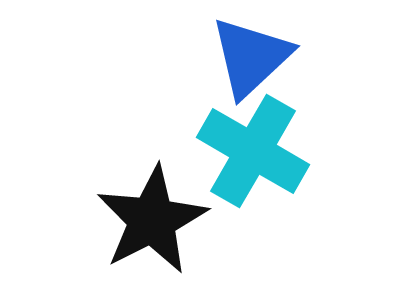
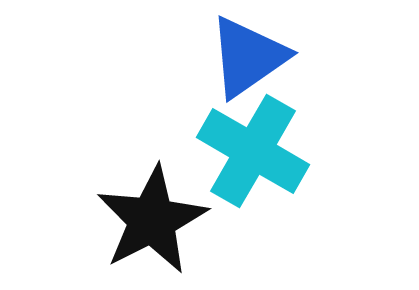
blue triangle: moved 3 px left; rotated 8 degrees clockwise
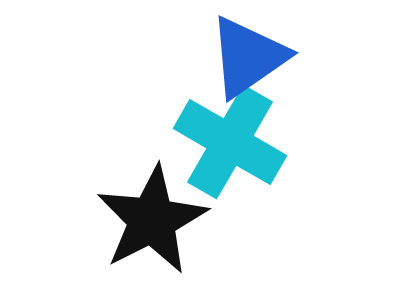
cyan cross: moved 23 px left, 9 px up
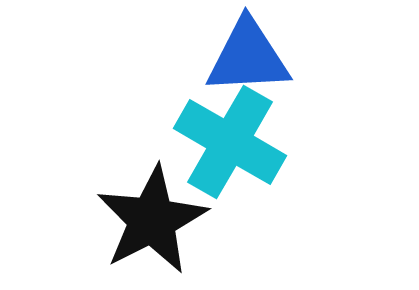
blue triangle: rotated 32 degrees clockwise
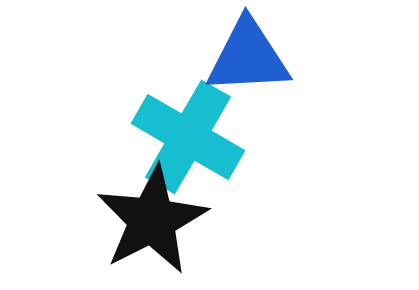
cyan cross: moved 42 px left, 5 px up
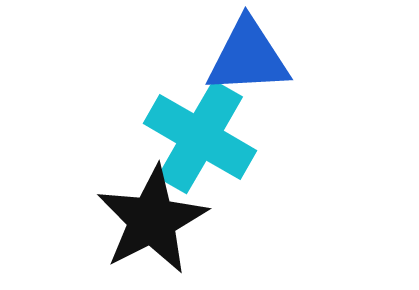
cyan cross: moved 12 px right
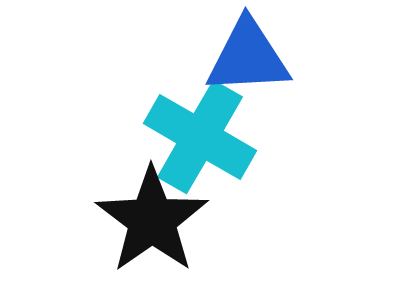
black star: rotated 8 degrees counterclockwise
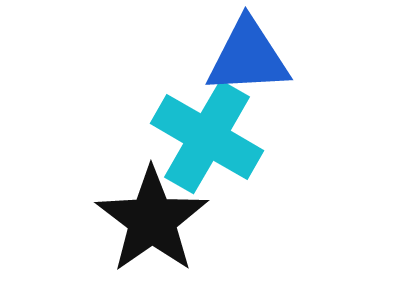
cyan cross: moved 7 px right
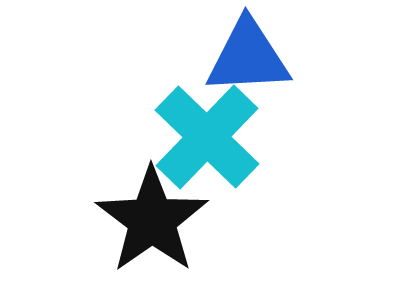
cyan cross: rotated 14 degrees clockwise
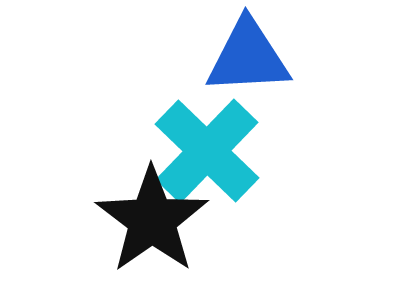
cyan cross: moved 14 px down
